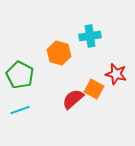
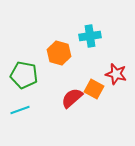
green pentagon: moved 4 px right; rotated 16 degrees counterclockwise
red semicircle: moved 1 px left, 1 px up
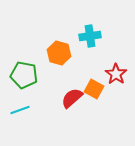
red star: rotated 20 degrees clockwise
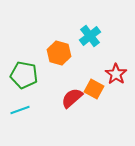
cyan cross: rotated 30 degrees counterclockwise
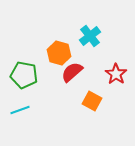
orange square: moved 2 px left, 12 px down
red semicircle: moved 26 px up
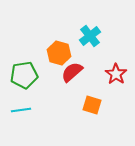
green pentagon: rotated 20 degrees counterclockwise
orange square: moved 4 px down; rotated 12 degrees counterclockwise
cyan line: moved 1 px right; rotated 12 degrees clockwise
